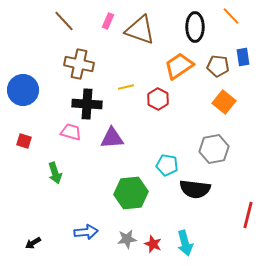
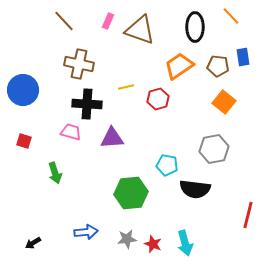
red hexagon: rotated 15 degrees clockwise
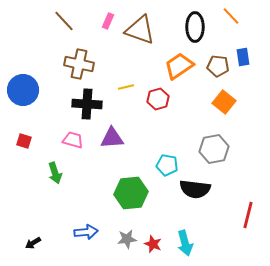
pink trapezoid: moved 2 px right, 8 px down
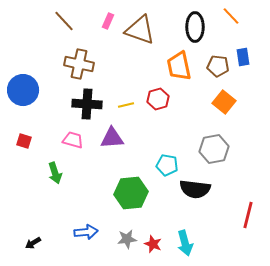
orange trapezoid: rotated 68 degrees counterclockwise
yellow line: moved 18 px down
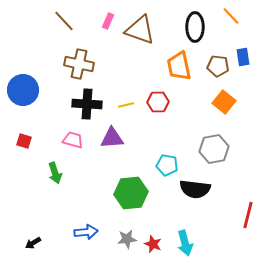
red hexagon: moved 3 px down; rotated 15 degrees clockwise
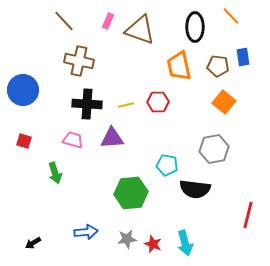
brown cross: moved 3 px up
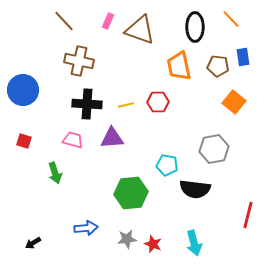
orange line: moved 3 px down
orange square: moved 10 px right
blue arrow: moved 4 px up
cyan arrow: moved 9 px right
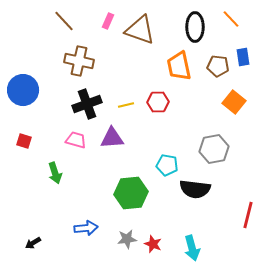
black cross: rotated 24 degrees counterclockwise
pink trapezoid: moved 3 px right
cyan arrow: moved 2 px left, 5 px down
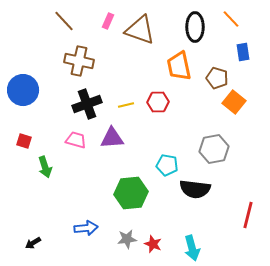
blue rectangle: moved 5 px up
brown pentagon: moved 1 px left, 12 px down; rotated 10 degrees clockwise
green arrow: moved 10 px left, 6 px up
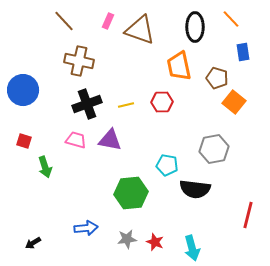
red hexagon: moved 4 px right
purple triangle: moved 2 px left, 2 px down; rotated 15 degrees clockwise
red star: moved 2 px right, 2 px up
